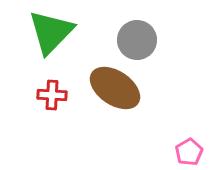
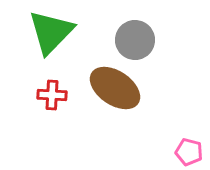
gray circle: moved 2 px left
pink pentagon: rotated 28 degrees counterclockwise
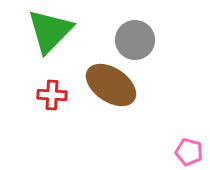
green triangle: moved 1 px left, 1 px up
brown ellipse: moved 4 px left, 3 px up
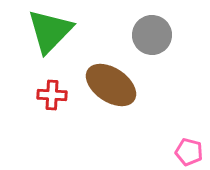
gray circle: moved 17 px right, 5 px up
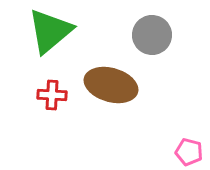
green triangle: rotated 6 degrees clockwise
brown ellipse: rotated 18 degrees counterclockwise
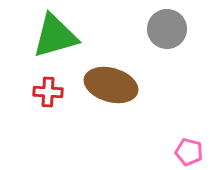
green triangle: moved 5 px right, 5 px down; rotated 24 degrees clockwise
gray circle: moved 15 px right, 6 px up
red cross: moved 4 px left, 3 px up
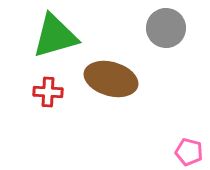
gray circle: moved 1 px left, 1 px up
brown ellipse: moved 6 px up
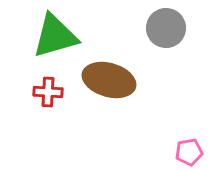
brown ellipse: moved 2 px left, 1 px down
pink pentagon: rotated 24 degrees counterclockwise
